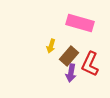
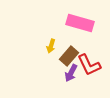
red L-shape: moved 1 px left, 1 px down; rotated 50 degrees counterclockwise
purple arrow: rotated 18 degrees clockwise
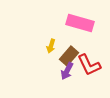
purple arrow: moved 4 px left, 2 px up
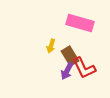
brown rectangle: moved 1 px right; rotated 72 degrees counterclockwise
red L-shape: moved 5 px left, 3 px down
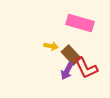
yellow arrow: rotated 96 degrees counterclockwise
brown rectangle: moved 1 px right, 1 px up; rotated 12 degrees counterclockwise
red L-shape: moved 2 px right
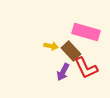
pink rectangle: moved 6 px right, 9 px down
brown rectangle: moved 4 px up
purple arrow: moved 4 px left, 1 px down
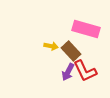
pink rectangle: moved 3 px up
red L-shape: moved 1 px left, 3 px down
purple arrow: moved 5 px right
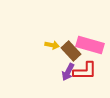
pink rectangle: moved 4 px right, 16 px down
yellow arrow: moved 1 px right, 1 px up
red L-shape: rotated 65 degrees counterclockwise
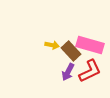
red L-shape: moved 5 px right; rotated 25 degrees counterclockwise
